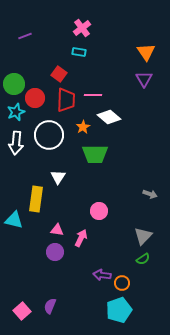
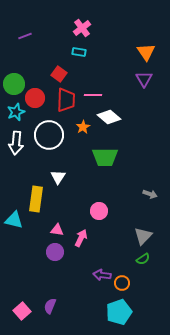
green trapezoid: moved 10 px right, 3 px down
cyan pentagon: moved 2 px down
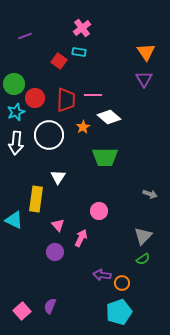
red square: moved 13 px up
cyan triangle: rotated 12 degrees clockwise
pink triangle: moved 1 px right, 5 px up; rotated 40 degrees clockwise
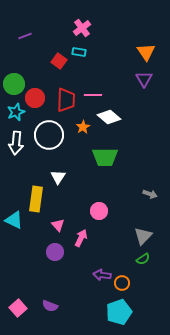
purple semicircle: rotated 91 degrees counterclockwise
pink square: moved 4 px left, 3 px up
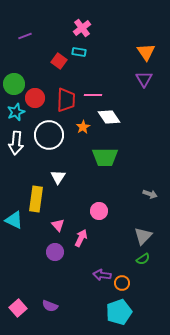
white diamond: rotated 15 degrees clockwise
